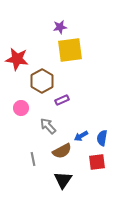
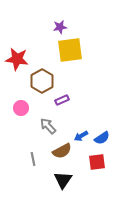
blue semicircle: rotated 133 degrees counterclockwise
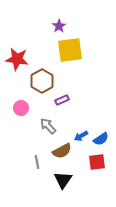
purple star: moved 1 px left, 1 px up; rotated 24 degrees counterclockwise
blue semicircle: moved 1 px left, 1 px down
gray line: moved 4 px right, 3 px down
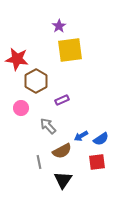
brown hexagon: moved 6 px left
gray line: moved 2 px right
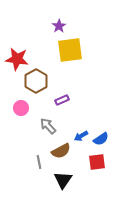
brown semicircle: moved 1 px left
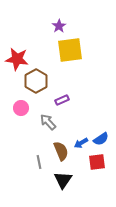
gray arrow: moved 4 px up
blue arrow: moved 7 px down
brown semicircle: rotated 84 degrees counterclockwise
